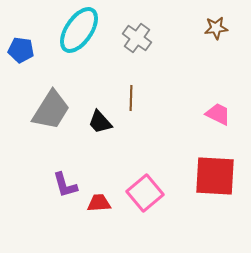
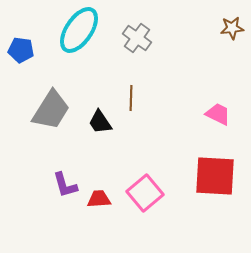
brown star: moved 16 px right
black trapezoid: rotated 8 degrees clockwise
red trapezoid: moved 4 px up
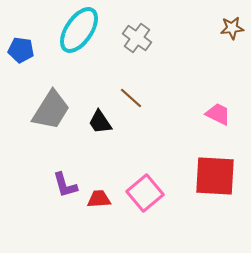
brown line: rotated 50 degrees counterclockwise
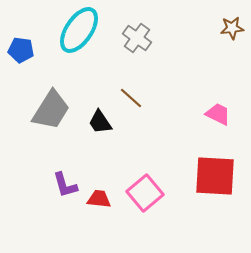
red trapezoid: rotated 10 degrees clockwise
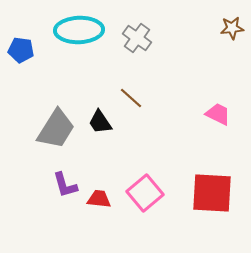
cyan ellipse: rotated 54 degrees clockwise
gray trapezoid: moved 5 px right, 19 px down
red square: moved 3 px left, 17 px down
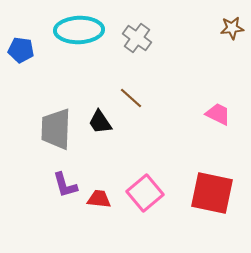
gray trapezoid: rotated 150 degrees clockwise
red square: rotated 9 degrees clockwise
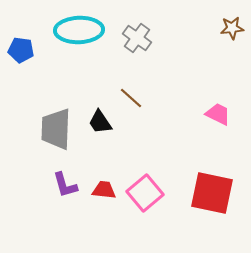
red trapezoid: moved 5 px right, 9 px up
